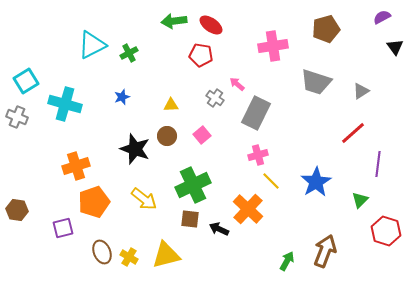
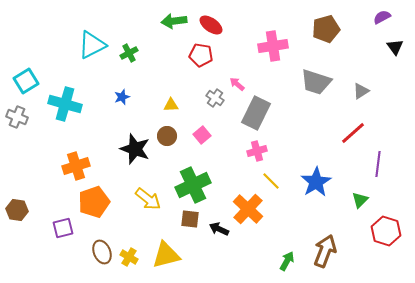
pink cross at (258, 155): moved 1 px left, 4 px up
yellow arrow at (144, 199): moved 4 px right
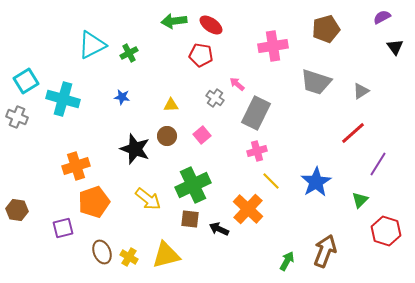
blue star at (122, 97): rotated 28 degrees clockwise
cyan cross at (65, 104): moved 2 px left, 5 px up
purple line at (378, 164): rotated 25 degrees clockwise
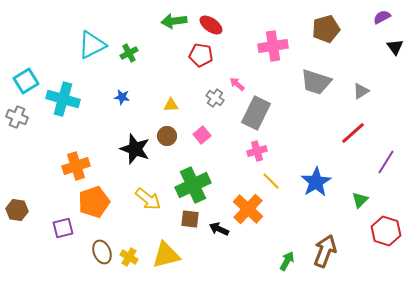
purple line at (378, 164): moved 8 px right, 2 px up
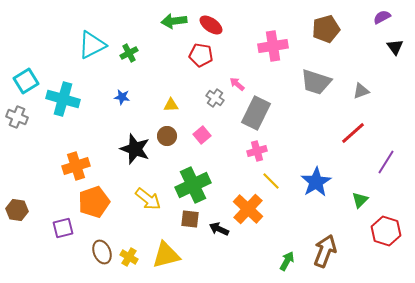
gray triangle at (361, 91): rotated 12 degrees clockwise
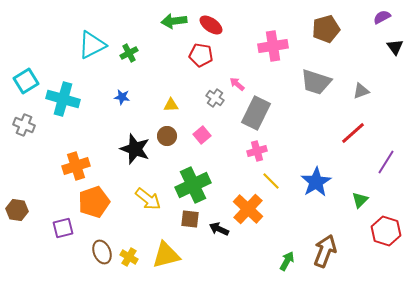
gray cross at (17, 117): moved 7 px right, 8 px down
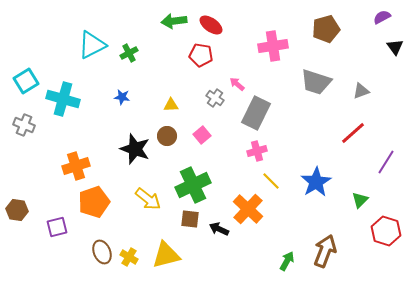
purple square at (63, 228): moved 6 px left, 1 px up
